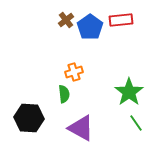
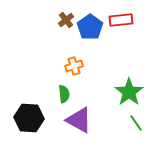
orange cross: moved 6 px up
purple triangle: moved 2 px left, 8 px up
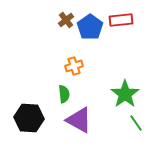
green star: moved 4 px left, 2 px down
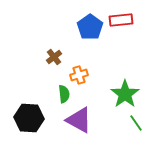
brown cross: moved 12 px left, 37 px down
orange cross: moved 5 px right, 9 px down
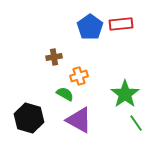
red rectangle: moved 4 px down
brown cross: rotated 28 degrees clockwise
orange cross: moved 1 px down
green semicircle: moved 1 px right; rotated 54 degrees counterclockwise
black hexagon: rotated 12 degrees clockwise
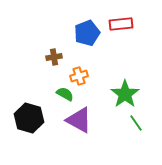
blue pentagon: moved 3 px left, 6 px down; rotated 15 degrees clockwise
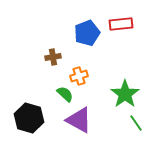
brown cross: moved 1 px left
green semicircle: rotated 12 degrees clockwise
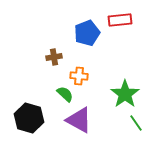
red rectangle: moved 1 px left, 4 px up
brown cross: moved 1 px right
orange cross: rotated 24 degrees clockwise
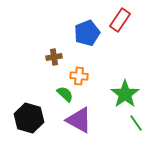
red rectangle: rotated 50 degrees counterclockwise
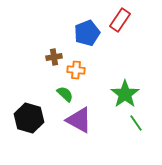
orange cross: moved 3 px left, 6 px up
